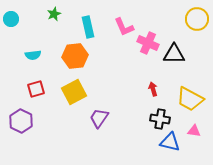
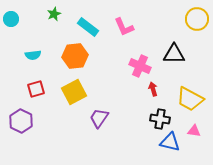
cyan rectangle: rotated 40 degrees counterclockwise
pink cross: moved 8 px left, 23 px down
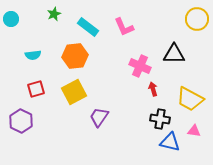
purple trapezoid: moved 1 px up
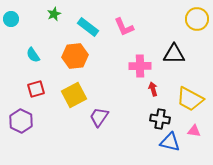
cyan semicircle: rotated 63 degrees clockwise
pink cross: rotated 25 degrees counterclockwise
yellow square: moved 3 px down
